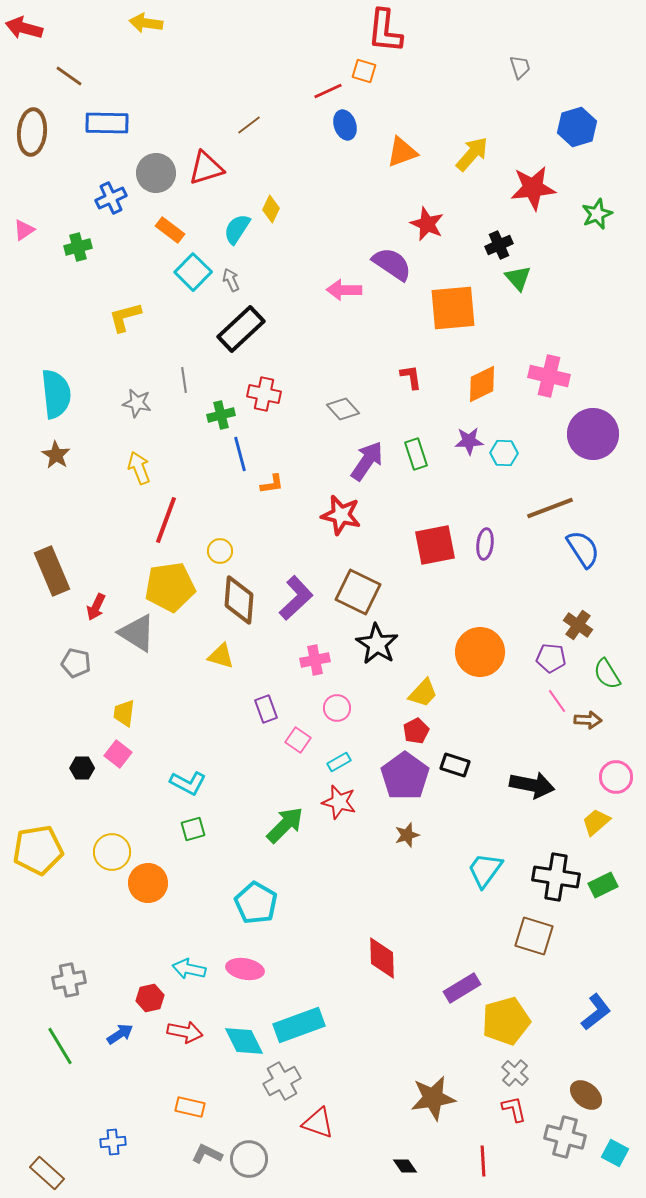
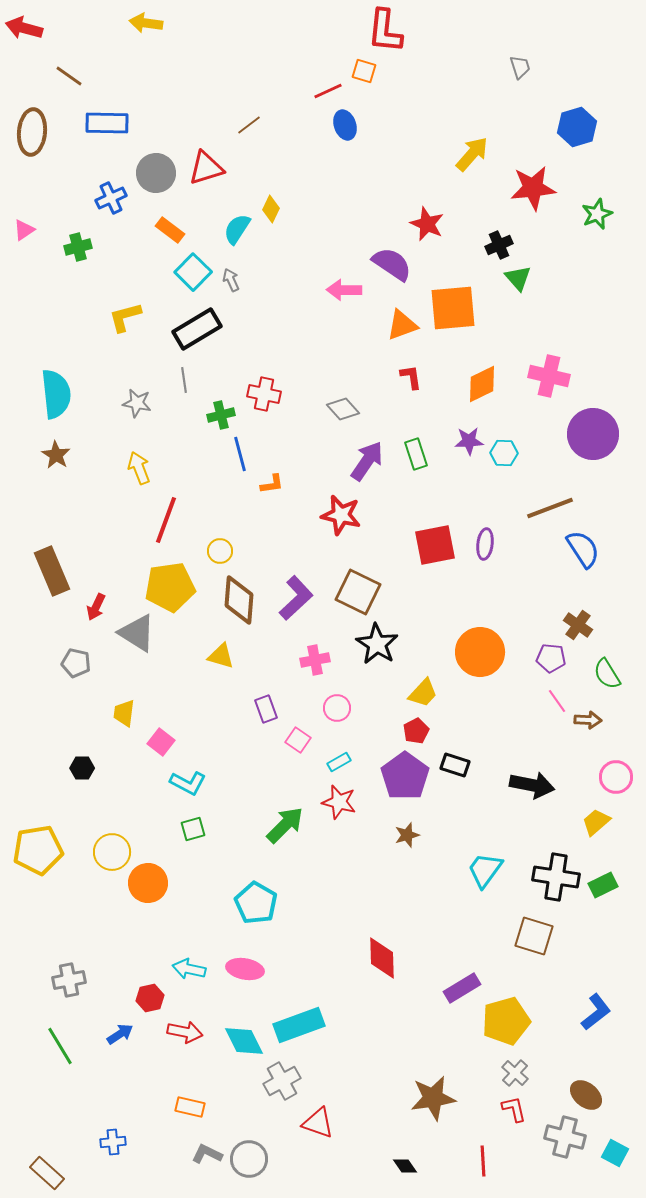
orange triangle at (402, 152): moved 173 px down
black rectangle at (241, 329): moved 44 px left; rotated 12 degrees clockwise
pink square at (118, 754): moved 43 px right, 12 px up
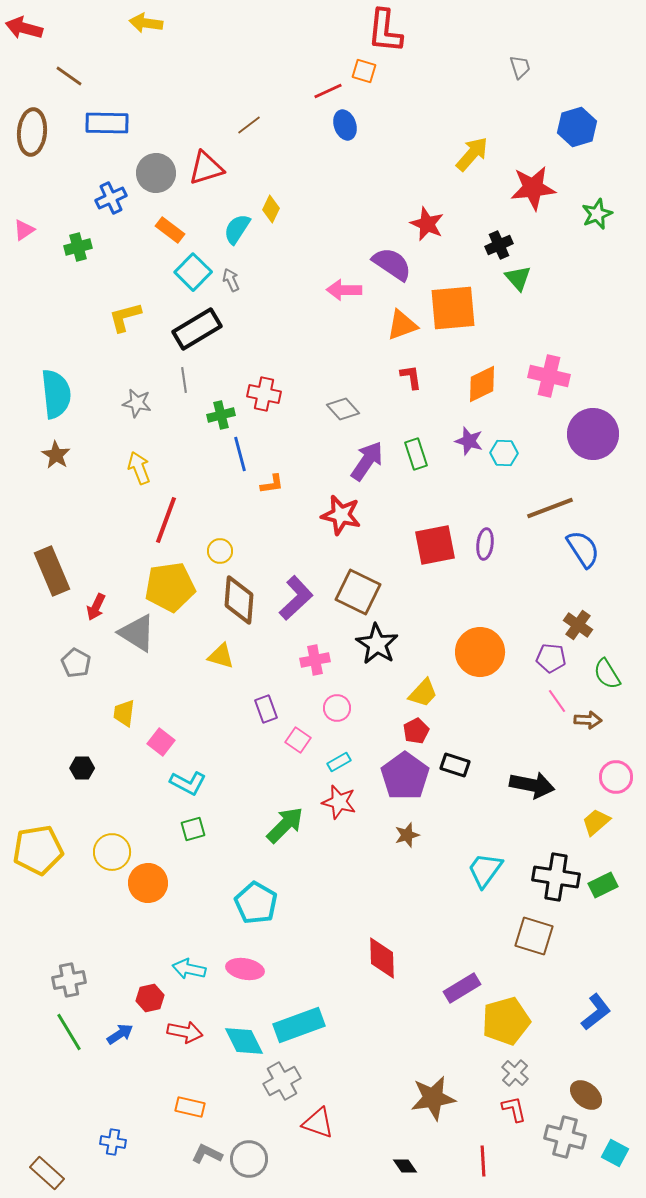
purple star at (469, 441): rotated 20 degrees clockwise
gray pentagon at (76, 663): rotated 16 degrees clockwise
green line at (60, 1046): moved 9 px right, 14 px up
blue cross at (113, 1142): rotated 15 degrees clockwise
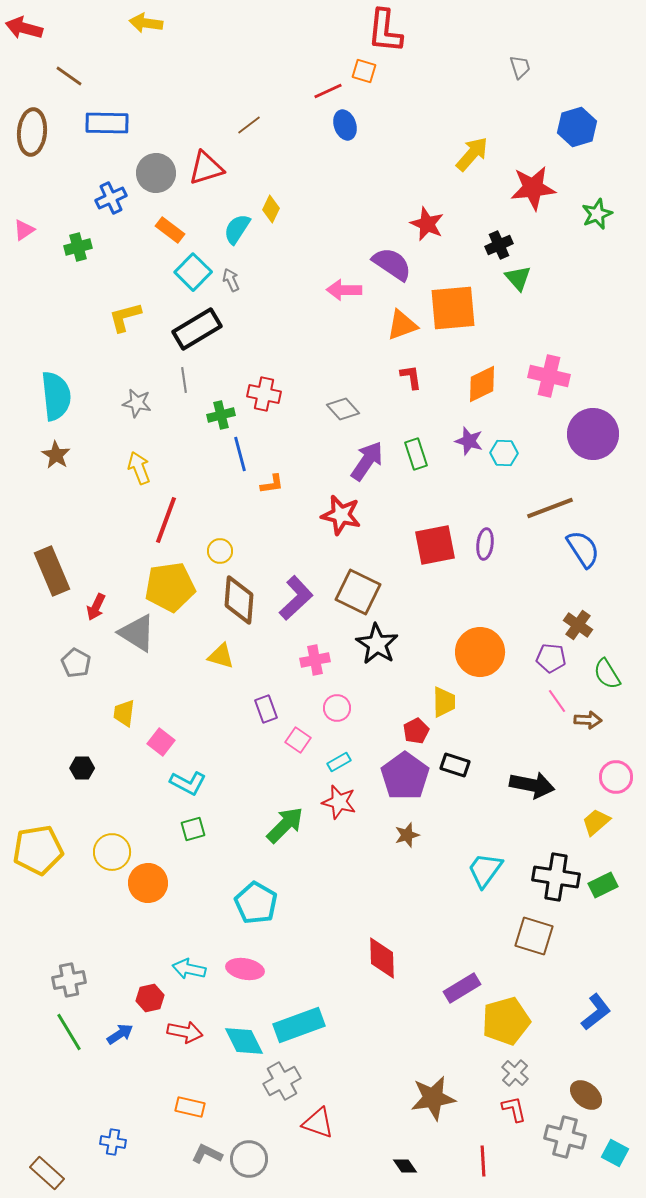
cyan semicircle at (56, 394): moved 2 px down
yellow trapezoid at (423, 693): moved 21 px right, 9 px down; rotated 44 degrees counterclockwise
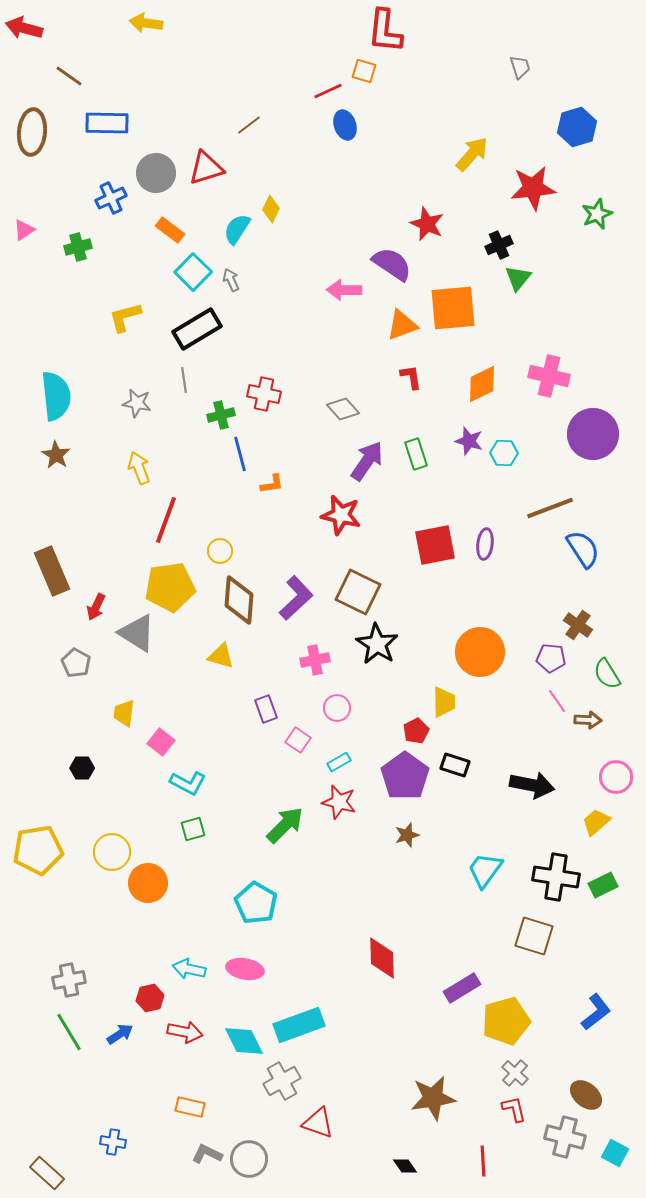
green triangle at (518, 278): rotated 20 degrees clockwise
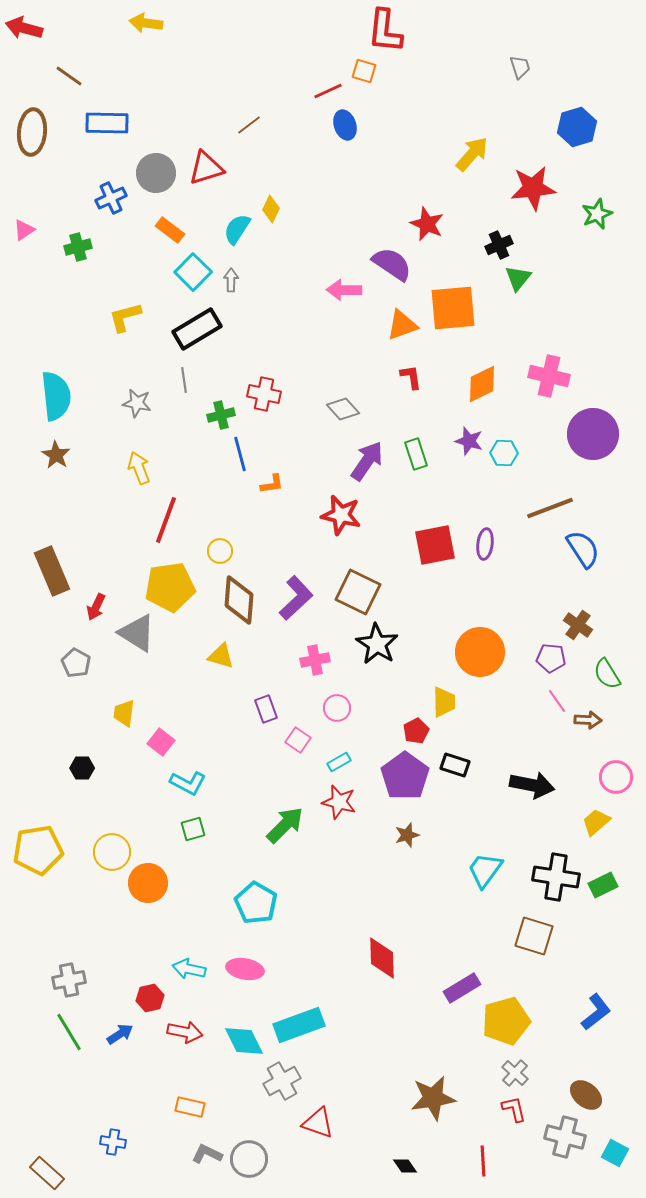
gray arrow at (231, 280): rotated 25 degrees clockwise
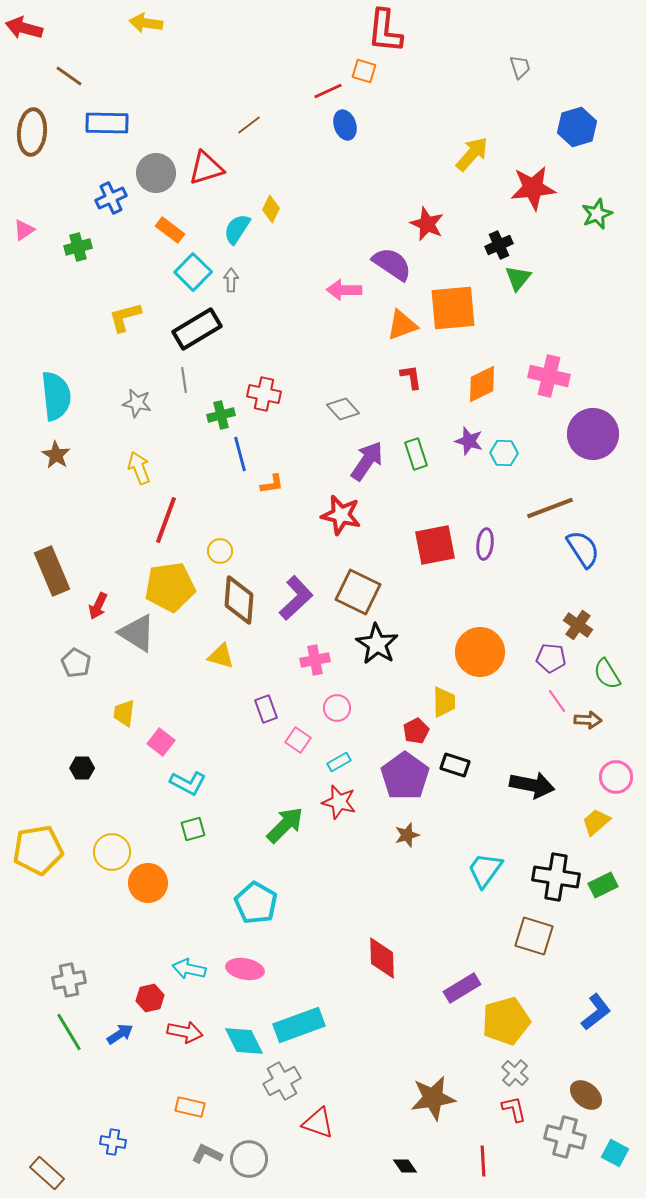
red arrow at (96, 607): moved 2 px right, 1 px up
